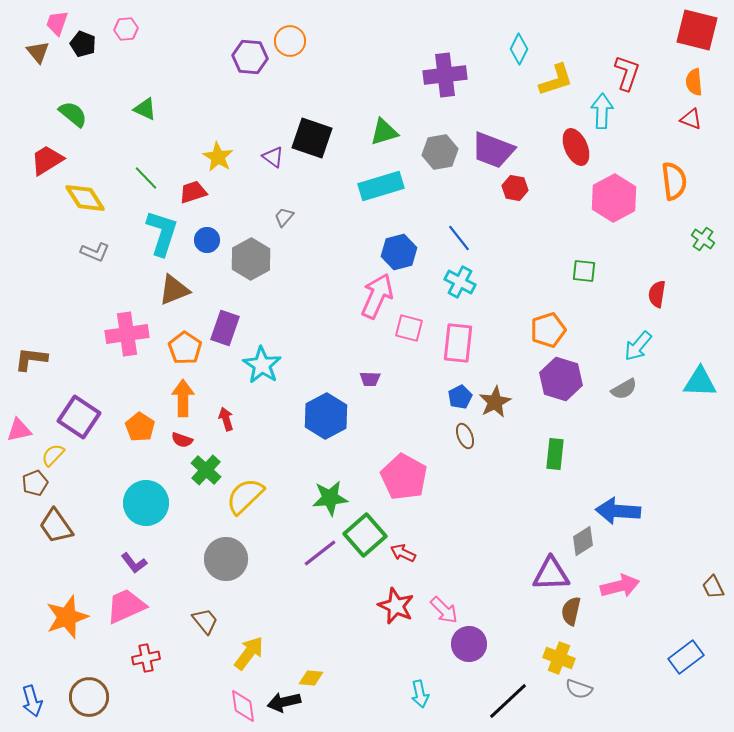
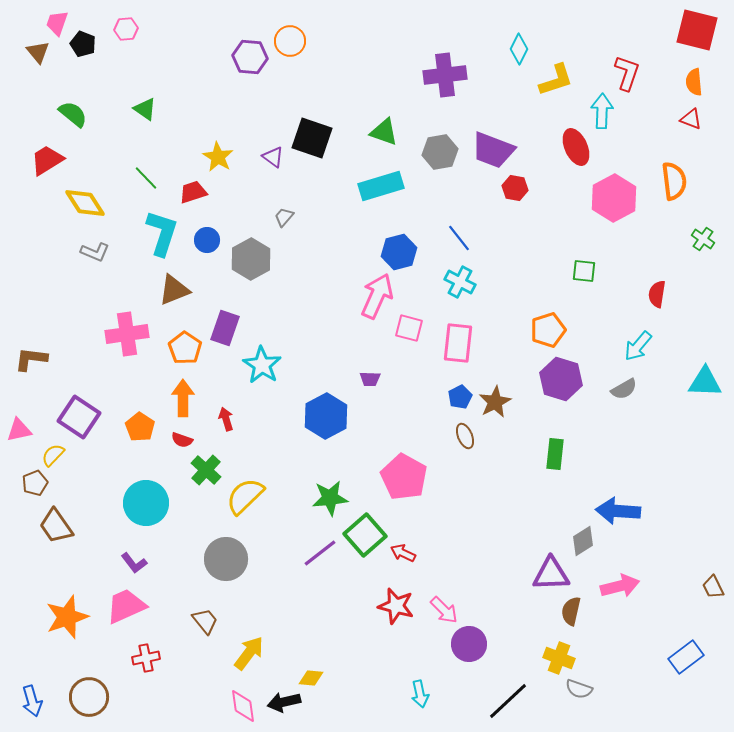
green triangle at (145, 109): rotated 10 degrees clockwise
green triangle at (384, 132): rotated 36 degrees clockwise
yellow diamond at (85, 198): moved 5 px down
cyan triangle at (700, 382): moved 5 px right
red star at (396, 606): rotated 9 degrees counterclockwise
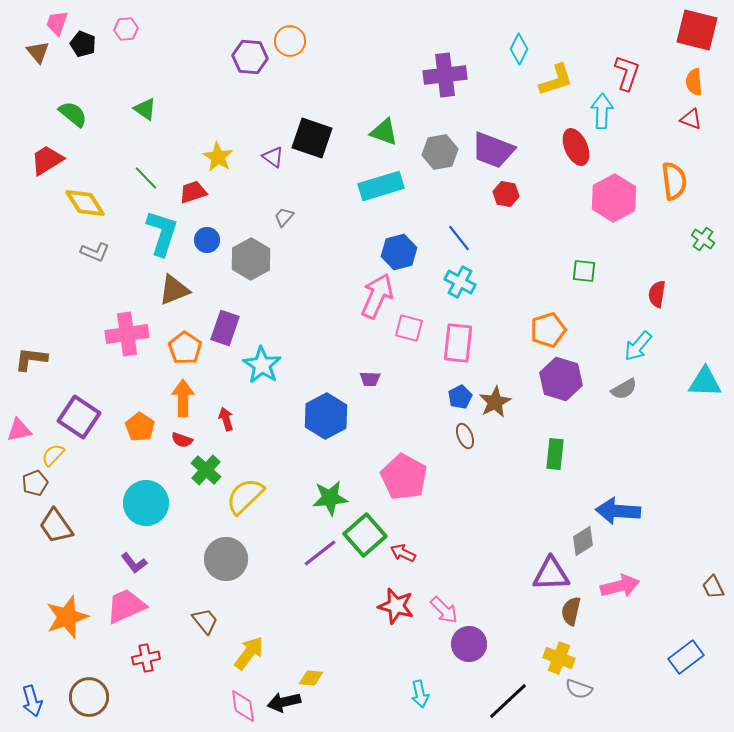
red hexagon at (515, 188): moved 9 px left, 6 px down
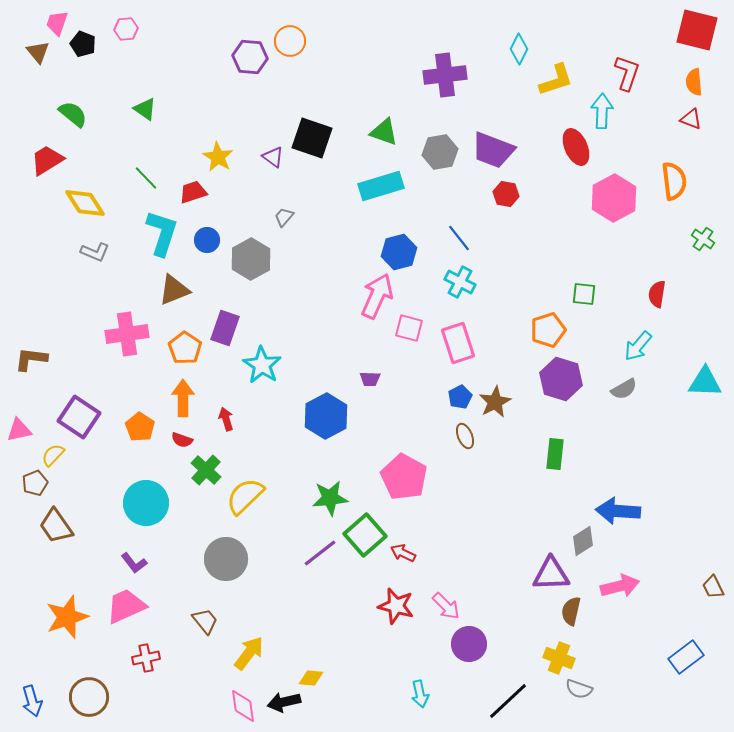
green square at (584, 271): moved 23 px down
pink rectangle at (458, 343): rotated 24 degrees counterclockwise
pink arrow at (444, 610): moved 2 px right, 4 px up
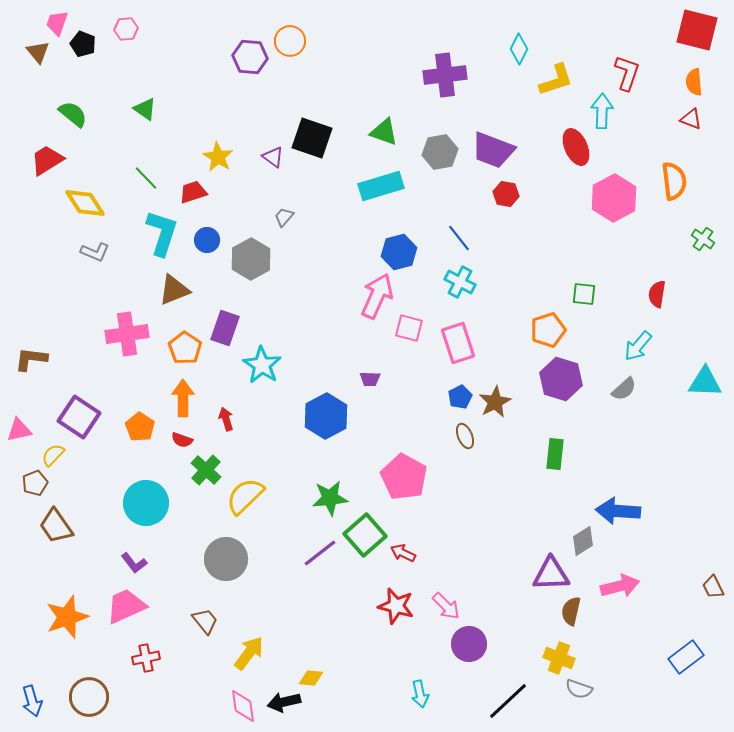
gray semicircle at (624, 389): rotated 12 degrees counterclockwise
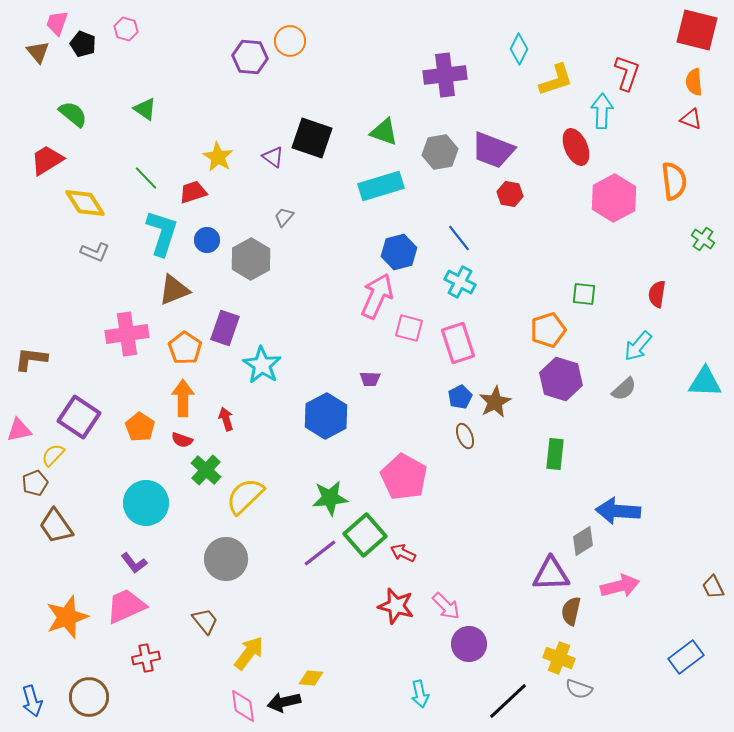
pink hexagon at (126, 29): rotated 20 degrees clockwise
red hexagon at (506, 194): moved 4 px right
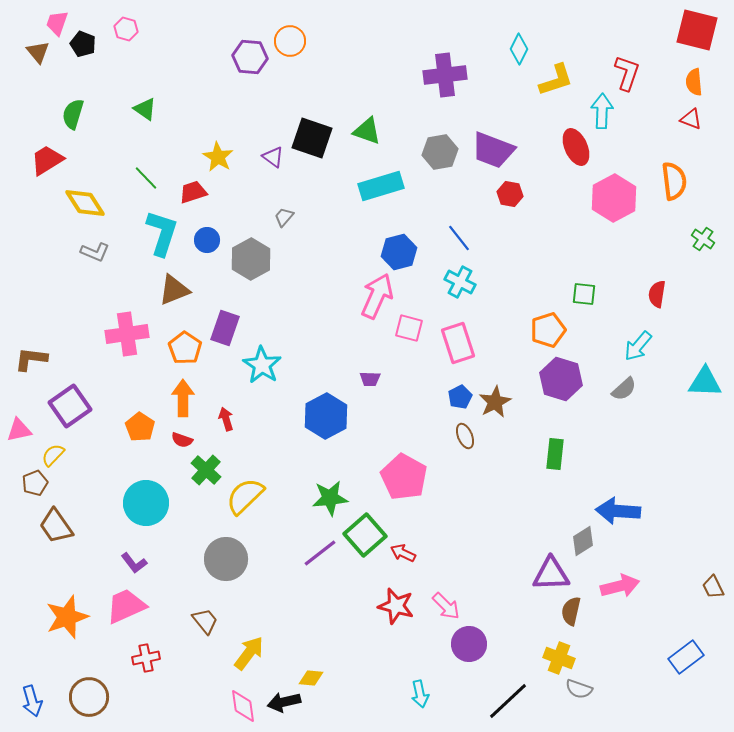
green semicircle at (73, 114): rotated 112 degrees counterclockwise
green triangle at (384, 132): moved 17 px left, 1 px up
purple square at (79, 417): moved 9 px left, 11 px up; rotated 21 degrees clockwise
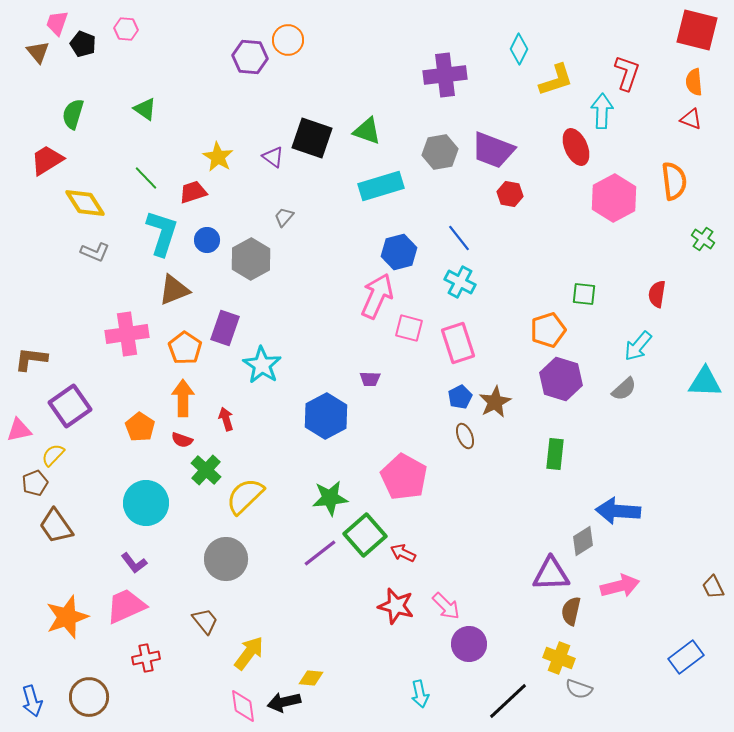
pink hexagon at (126, 29): rotated 10 degrees counterclockwise
orange circle at (290, 41): moved 2 px left, 1 px up
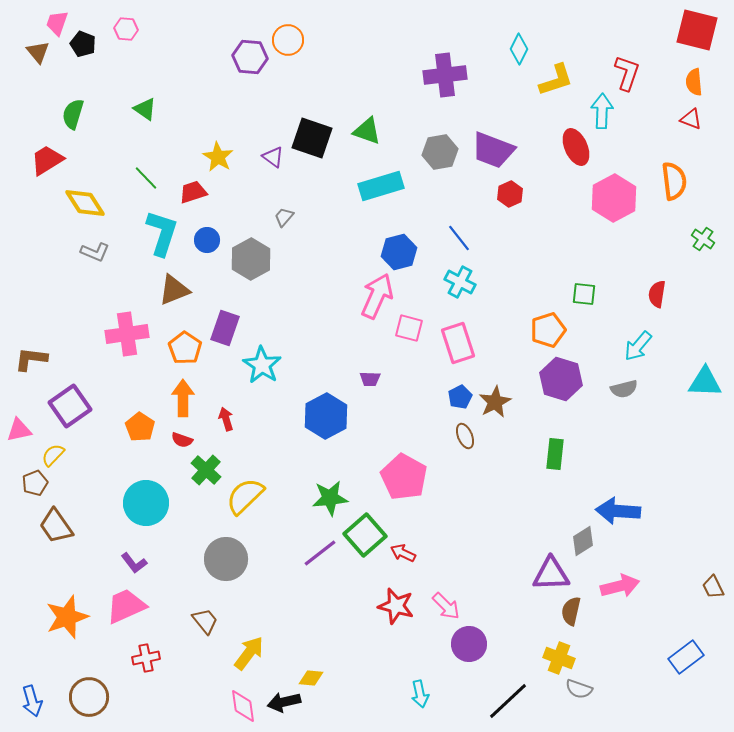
red hexagon at (510, 194): rotated 25 degrees clockwise
gray semicircle at (624, 389): rotated 28 degrees clockwise
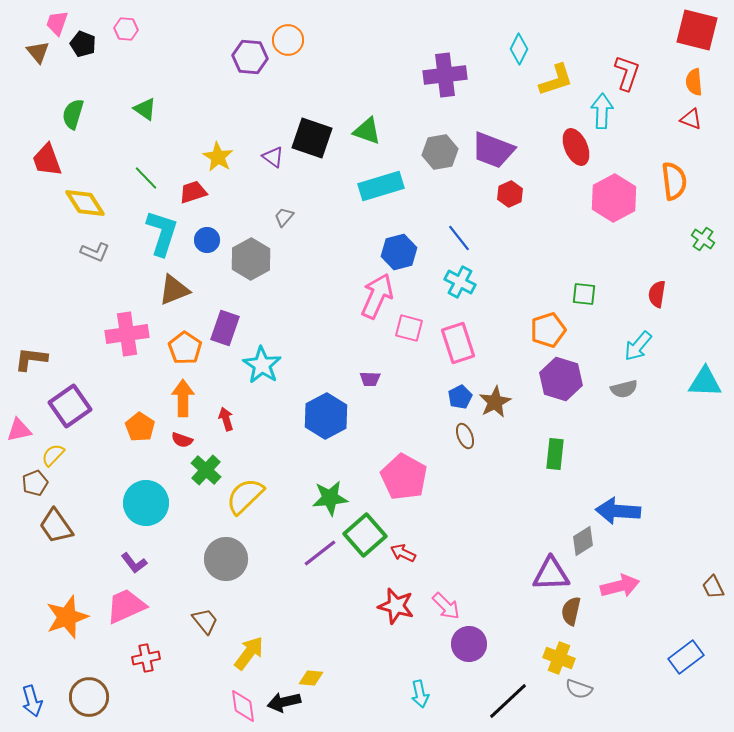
red trapezoid at (47, 160): rotated 78 degrees counterclockwise
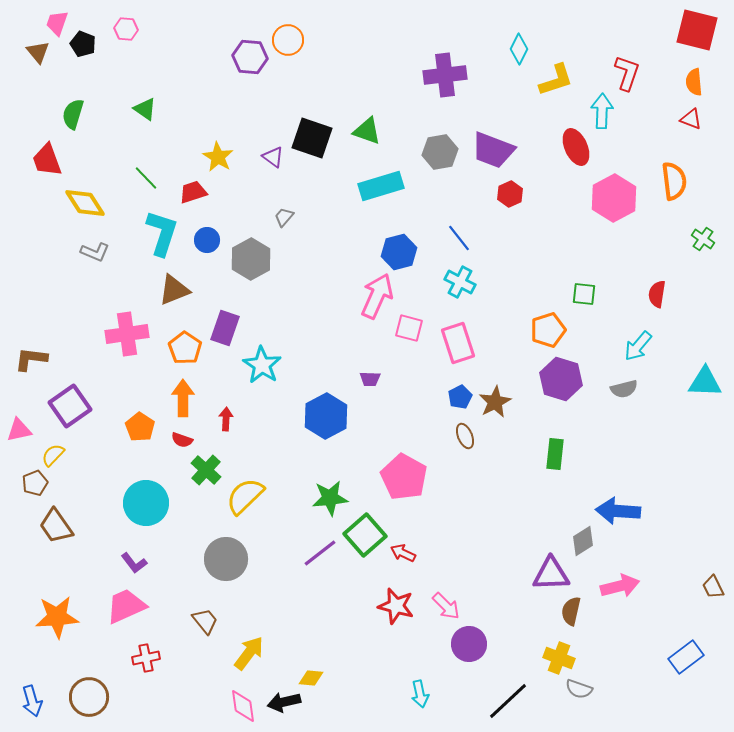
red arrow at (226, 419): rotated 20 degrees clockwise
orange star at (67, 617): moved 10 px left; rotated 15 degrees clockwise
